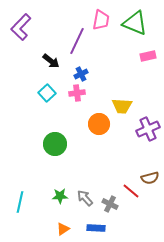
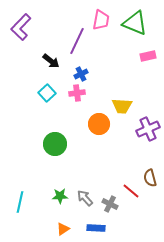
brown semicircle: rotated 90 degrees clockwise
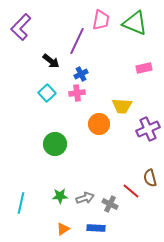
pink rectangle: moved 4 px left, 12 px down
gray arrow: rotated 114 degrees clockwise
cyan line: moved 1 px right, 1 px down
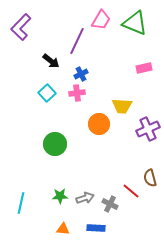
pink trapezoid: rotated 20 degrees clockwise
orange triangle: rotated 40 degrees clockwise
